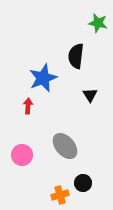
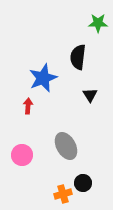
green star: rotated 12 degrees counterclockwise
black semicircle: moved 2 px right, 1 px down
gray ellipse: moved 1 px right; rotated 12 degrees clockwise
orange cross: moved 3 px right, 1 px up
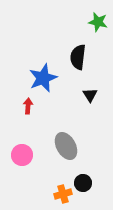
green star: moved 1 px up; rotated 12 degrees clockwise
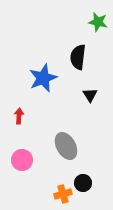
red arrow: moved 9 px left, 10 px down
pink circle: moved 5 px down
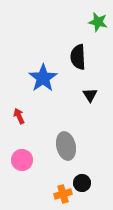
black semicircle: rotated 10 degrees counterclockwise
blue star: rotated 12 degrees counterclockwise
red arrow: rotated 28 degrees counterclockwise
gray ellipse: rotated 16 degrees clockwise
black circle: moved 1 px left
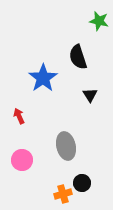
green star: moved 1 px right, 1 px up
black semicircle: rotated 15 degrees counterclockwise
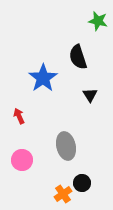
green star: moved 1 px left
orange cross: rotated 18 degrees counterclockwise
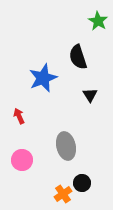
green star: rotated 18 degrees clockwise
blue star: rotated 12 degrees clockwise
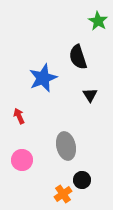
black circle: moved 3 px up
